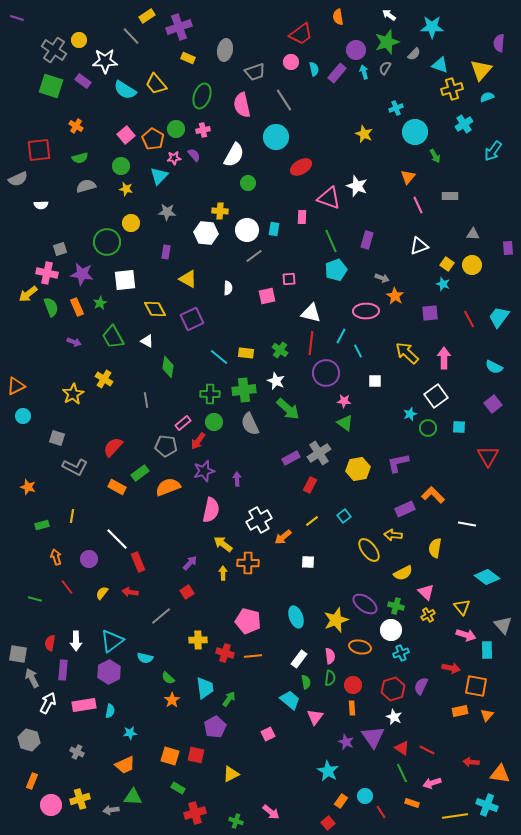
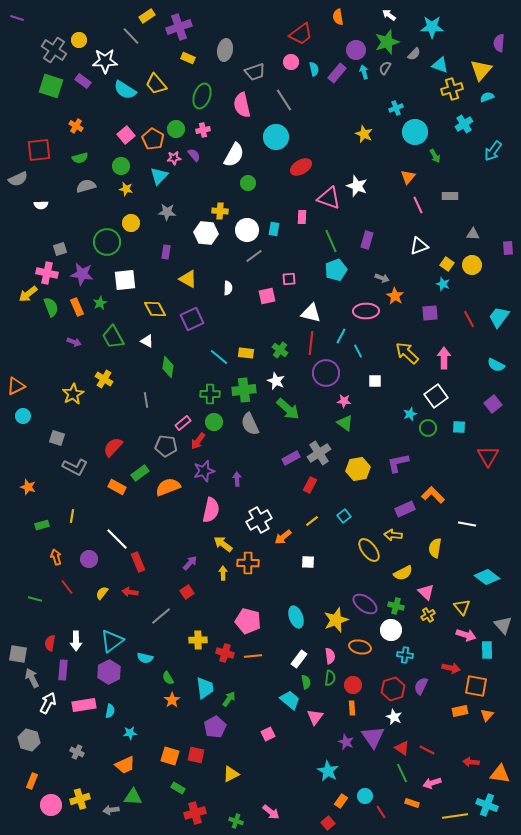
cyan semicircle at (494, 367): moved 2 px right, 2 px up
cyan cross at (401, 653): moved 4 px right, 2 px down; rotated 28 degrees clockwise
green semicircle at (168, 678): rotated 16 degrees clockwise
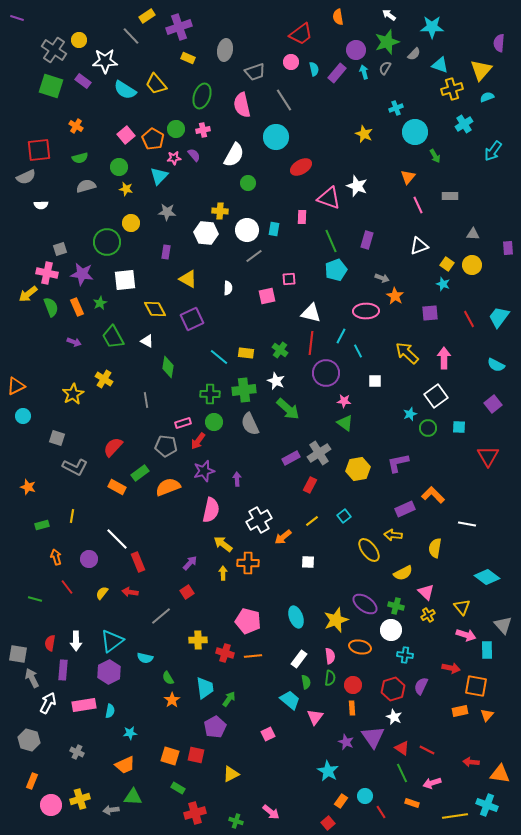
green circle at (121, 166): moved 2 px left, 1 px down
gray semicircle at (18, 179): moved 8 px right, 2 px up
pink rectangle at (183, 423): rotated 21 degrees clockwise
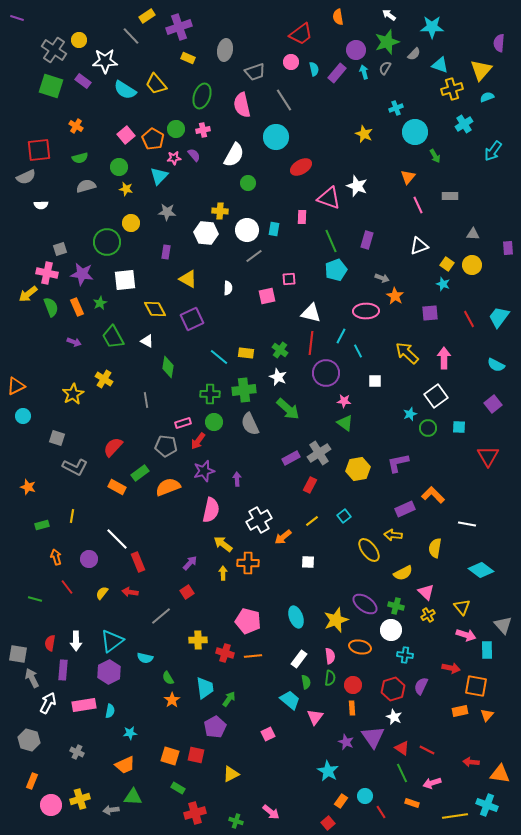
white star at (276, 381): moved 2 px right, 4 px up
cyan diamond at (487, 577): moved 6 px left, 7 px up
